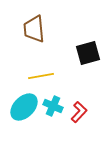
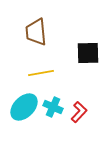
brown trapezoid: moved 2 px right, 3 px down
black square: rotated 15 degrees clockwise
yellow line: moved 3 px up
cyan cross: moved 1 px down
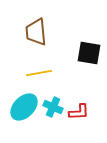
black square: moved 1 px right; rotated 10 degrees clockwise
yellow line: moved 2 px left
red L-shape: rotated 45 degrees clockwise
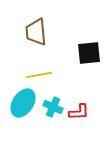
black square: rotated 15 degrees counterclockwise
yellow line: moved 2 px down
cyan ellipse: moved 1 px left, 4 px up; rotated 12 degrees counterclockwise
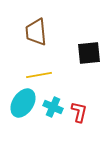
red L-shape: rotated 75 degrees counterclockwise
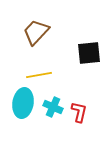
brown trapezoid: rotated 48 degrees clockwise
cyan ellipse: rotated 24 degrees counterclockwise
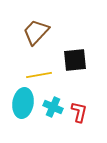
black square: moved 14 px left, 7 px down
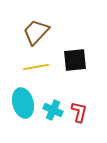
yellow line: moved 3 px left, 8 px up
cyan ellipse: rotated 24 degrees counterclockwise
cyan cross: moved 3 px down
